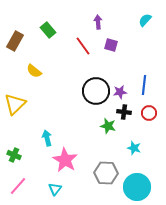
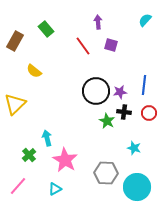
green rectangle: moved 2 px left, 1 px up
green star: moved 1 px left, 5 px up; rotated 14 degrees clockwise
green cross: moved 15 px right; rotated 24 degrees clockwise
cyan triangle: rotated 24 degrees clockwise
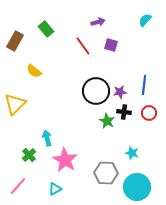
purple arrow: rotated 80 degrees clockwise
cyan star: moved 2 px left, 5 px down
